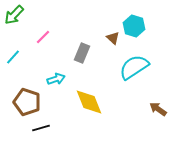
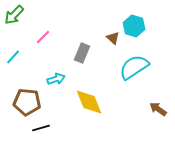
brown pentagon: rotated 12 degrees counterclockwise
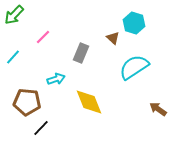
cyan hexagon: moved 3 px up
gray rectangle: moved 1 px left
black line: rotated 30 degrees counterclockwise
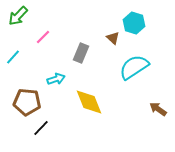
green arrow: moved 4 px right, 1 px down
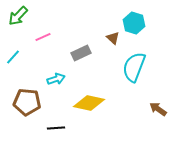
pink line: rotated 21 degrees clockwise
gray rectangle: rotated 42 degrees clockwise
cyan semicircle: rotated 36 degrees counterclockwise
yellow diamond: moved 1 px down; rotated 56 degrees counterclockwise
black line: moved 15 px right; rotated 42 degrees clockwise
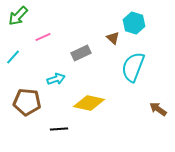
cyan semicircle: moved 1 px left
black line: moved 3 px right, 1 px down
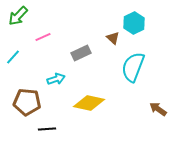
cyan hexagon: rotated 15 degrees clockwise
black line: moved 12 px left
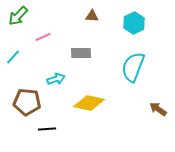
brown triangle: moved 21 px left, 22 px up; rotated 40 degrees counterclockwise
gray rectangle: rotated 24 degrees clockwise
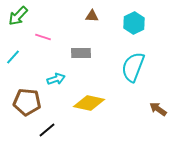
pink line: rotated 42 degrees clockwise
black line: moved 1 px down; rotated 36 degrees counterclockwise
